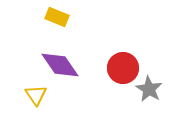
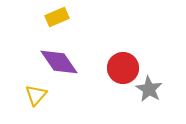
yellow rectangle: rotated 45 degrees counterclockwise
purple diamond: moved 1 px left, 3 px up
yellow triangle: rotated 15 degrees clockwise
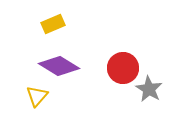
yellow rectangle: moved 4 px left, 7 px down
purple diamond: moved 4 px down; rotated 24 degrees counterclockwise
yellow triangle: moved 1 px right, 1 px down
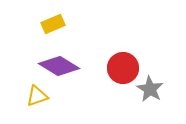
gray star: moved 1 px right
yellow triangle: rotated 30 degrees clockwise
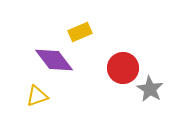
yellow rectangle: moved 27 px right, 8 px down
purple diamond: moved 5 px left, 6 px up; rotated 21 degrees clockwise
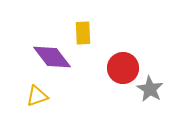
yellow rectangle: moved 3 px right, 1 px down; rotated 70 degrees counterclockwise
purple diamond: moved 2 px left, 3 px up
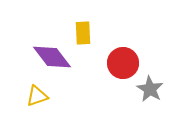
red circle: moved 5 px up
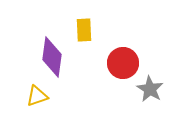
yellow rectangle: moved 1 px right, 3 px up
purple diamond: rotated 45 degrees clockwise
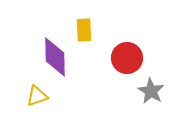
purple diamond: moved 3 px right; rotated 9 degrees counterclockwise
red circle: moved 4 px right, 5 px up
gray star: moved 1 px right, 2 px down
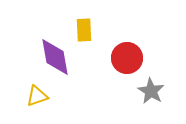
purple diamond: rotated 9 degrees counterclockwise
